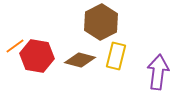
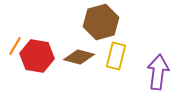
brown hexagon: rotated 12 degrees clockwise
orange line: rotated 24 degrees counterclockwise
brown diamond: moved 1 px left, 3 px up
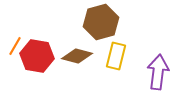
brown diamond: moved 2 px left, 1 px up
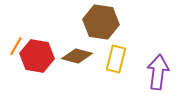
brown hexagon: rotated 24 degrees clockwise
orange line: moved 1 px right
yellow rectangle: moved 3 px down
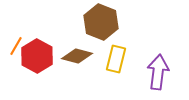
brown hexagon: rotated 12 degrees clockwise
red hexagon: rotated 20 degrees clockwise
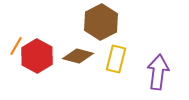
brown hexagon: rotated 12 degrees clockwise
brown diamond: moved 1 px right
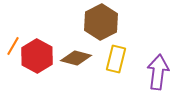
orange line: moved 3 px left
brown diamond: moved 2 px left, 2 px down
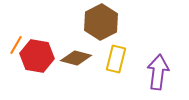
orange line: moved 3 px right, 1 px up
red hexagon: rotated 20 degrees counterclockwise
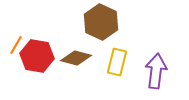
brown hexagon: rotated 8 degrees counterclockwise
yellow rectangle: moved 1 px right, 3 px down
purple arrow: moved 2 px left, 1 px up
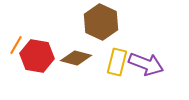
purple arrow: moved 10 px left, 7 px up; rotated 104 degrees clockwise
